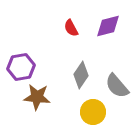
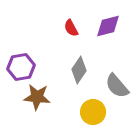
gray diamond: moved 2 px left, 5 px up
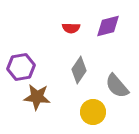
red semicircle: rotated 60 degrees counterclockwise
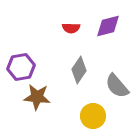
yellow circle: moved 4 px down
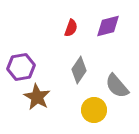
red semicircle: rotated 72 degrees counterclockwise
brown star: rotated 24 degrees clockwise
yellow circle: moved 1 px right, 6 px up
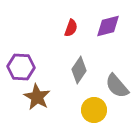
purple hexagon: rotated 12 degrees clockwise
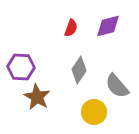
yellow circle: moved 2 px down
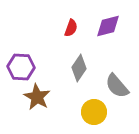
gray diamond: moved 2 px up
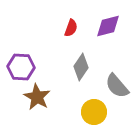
gray diamond: moved 2 px right, 1 px up
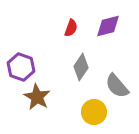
purple hexagon: rotated 16 degrees clockwise
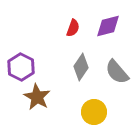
red semicircle: moved 2 px right
purple hexagon: rotated 8 degrees clockwise
gray semicircle: moved 14 px up
